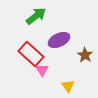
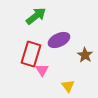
red rectangle: rotated 65 degrees clockwise
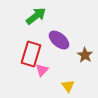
purple ellipse: rotated 65 degrees clockwise
pink triangle: rotated 16 degrees clockwise
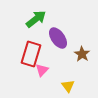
green arrow: moved 3 px down
purple ellipse: moved 1 px left, 2 px up; rotated 15 degrees clockwise
brown star: moved 3 px left, 1 px up
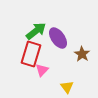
green arrow: moved 12 px down
yellow triangle: moved 1 px left, 1 px down
